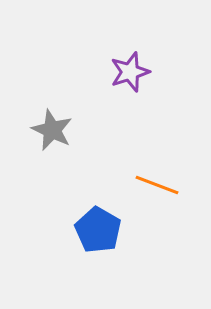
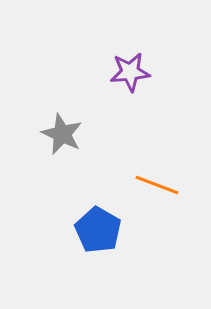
purple star: rotated 12 degrees clockwise
gray star: moved 10 px right, 4 px down
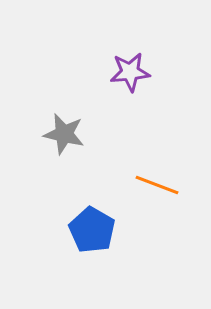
gray star: moved 2 px right; rotated 12 degrees counterclockwise
blue pentagon: moved 6 px left
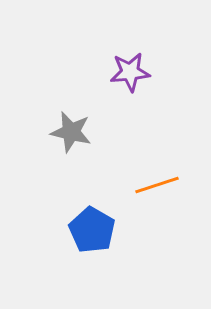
gray star: moved 7 px right, 2 px up
orange line: rotated 39 degrees counterclockwise
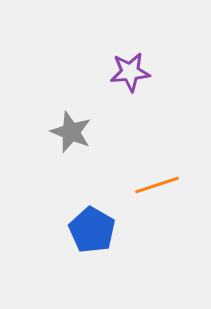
gray star: rotated 9 degrees clockwise
